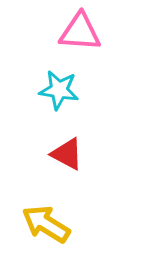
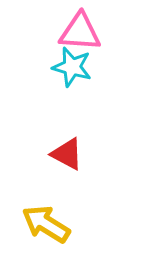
cyan star: moved 13 px right, 23 px up; rotated 6 degrees clockwise
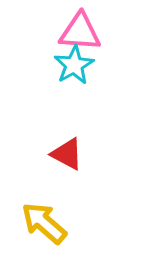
cyan star: moved 2 px right, 2 px up; rotated 27 degrees clockwise
yellow arrow: moved 2 px left, 1 px up; rotated 9 degrees clockwise
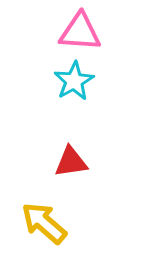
cyan star: moved 16 px down
red triangle: moved 4 px right, 8 px down; rotated 36 degrees counterclockwise
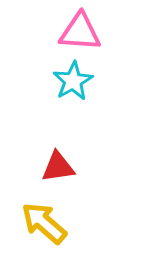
cyan star: moved 1 px left
red triangle: moved 13 px left, 5 px down
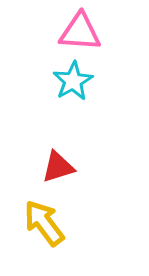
red triangle: rotated 9 degrees counterclockwise
yellow arrow: rotated 12 degrees clockwise
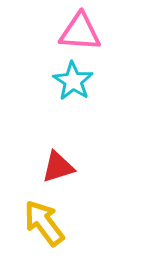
cyan star: rotated 9 degrees counterclockwise
